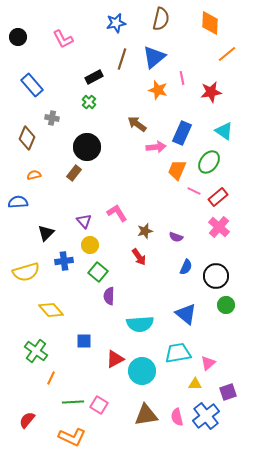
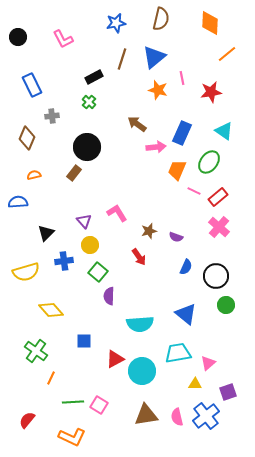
blue rectangle at (32, 85): rotated 15 degrees clockwise
gray cross at (52, 118): moved 2 px up; rotated 16 degrees counterclockwise
brown star at (145, 231): moved 4 px right
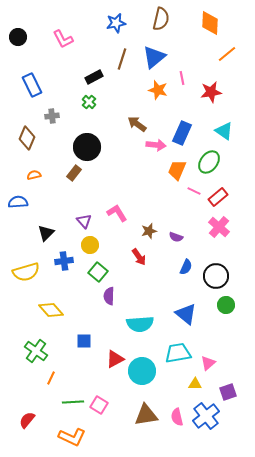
pink arrow at (156, 147): moved 2 px up; rotated 12 degrees clockwise
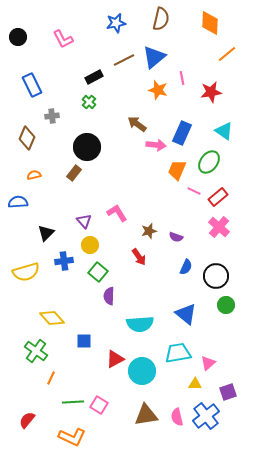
brown line at (122, 59): moved 2 px right, 1 px down; rotated 45 degrees clockwise
yellow diamond at (51, 310): moved 1 px right, 8 px down
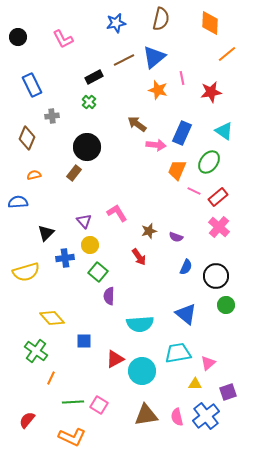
blue cross at (64, 261): moved 1 px right, 3 px up
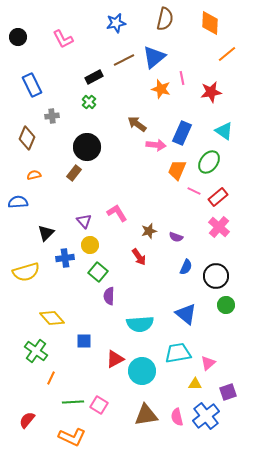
brown semicircle at (161, 19): moved 4 px right
orange star at (158, 90): moved 3 px right, 1 px up
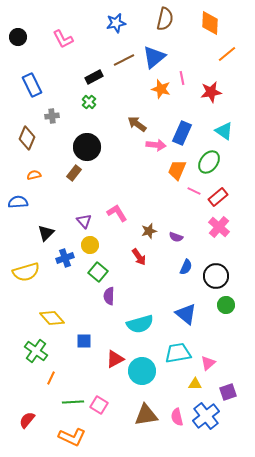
blue cross at (65, 258): rotated 12 degrees counterclockwise
cyan semicircle at (140, 324): rotated 12 degrees counterclockwise
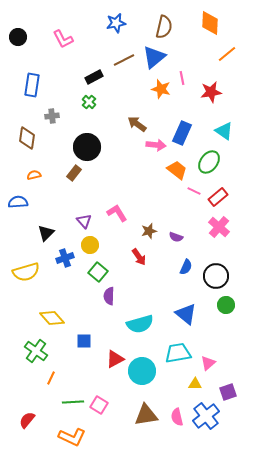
brown semicircle at (165, 19): moved 1 px left, 8 px down
blue rectangle at (32, 85): rotated 35 degrees clockwise
brown diamond at (27, 138): rotated 15 degrees counterclockwise
orange trapezoid at (177, 170): rotated 105 degrees clockwise
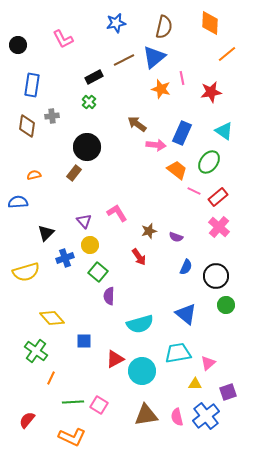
black circle at (18, 37): moved 8 px down
brown diamond at (27, 138): moved 12 px up
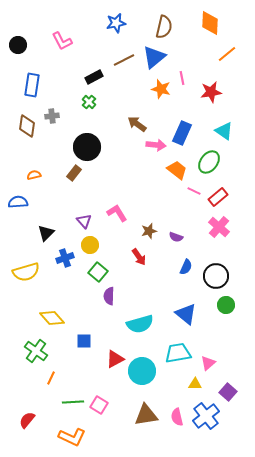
pink L-shape at (63, 39): moved 1 px left, 2 px down
purple square at (228, 392): rotated 30 degrees counterclockwise
